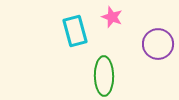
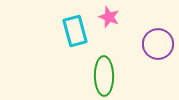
pink star: moved 3 px left
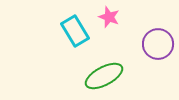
cyan rectangle: rotated 16 degrees counterclockwise
green ellipse: rotated 63 degrees clockwise
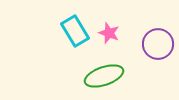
pink star: moved 16 px down
green ellipse: rotated 9 degrees clockwise
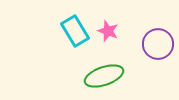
pink star: moved 1 px left, 2 px up
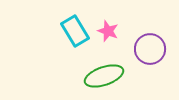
purple circle: moved 8 px left, 5 px down
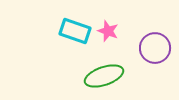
cyan rectangle: rotated 40 degrees counterclockwise
purple circle: moved 5 px right, 1 px up
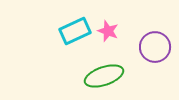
cyan rectangle: rotated 44 degrees counterclockwise
purple circle: moved 1 px up
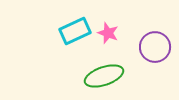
pink star: moved 2 px down
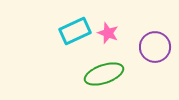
green ellipse: moved 2 px up
